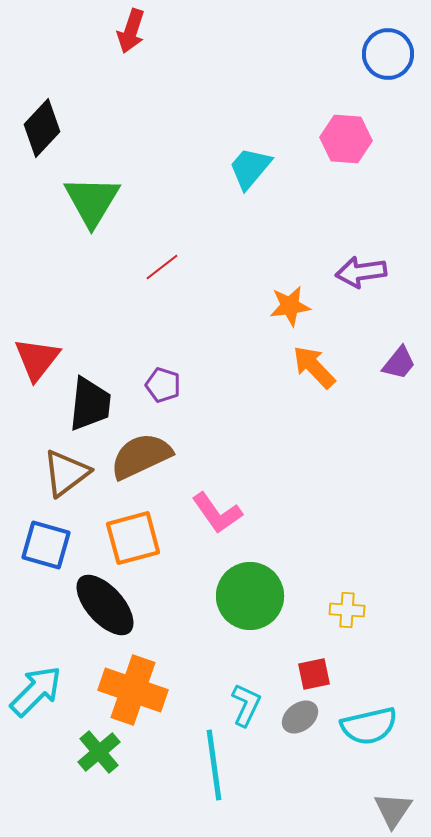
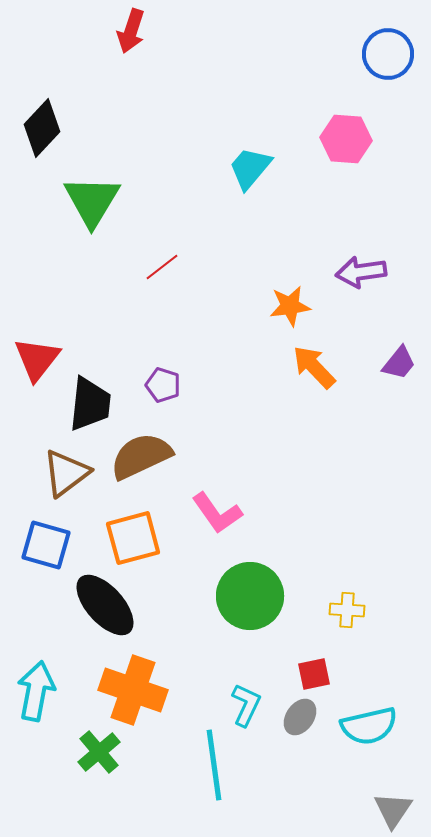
cyan arrow: rotated 34 degrees counterclockwise
gray ellipse: rotated 18 degrees counterclockwise
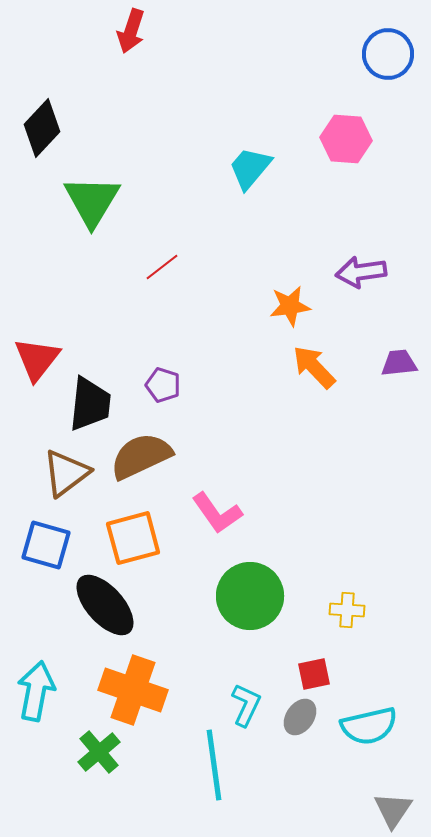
purple trapezoid: rotated 135 degrees counterclockwise
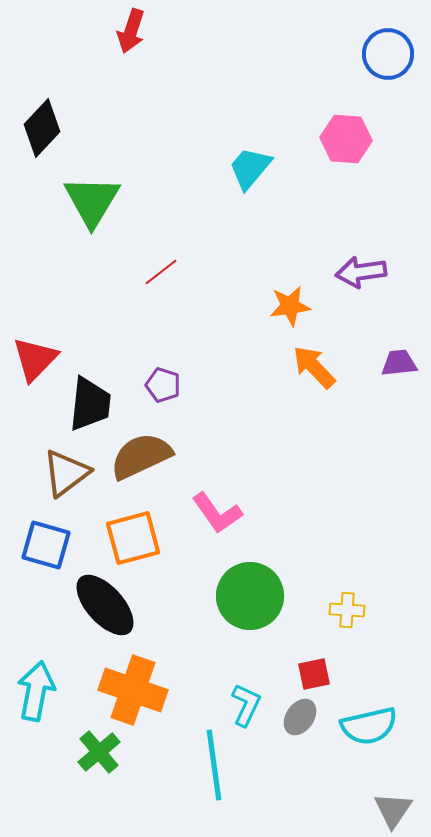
red line: moved 1 px left, 5 px down
red triangle: moved 2 px left; rotated 6 degrees clockwise
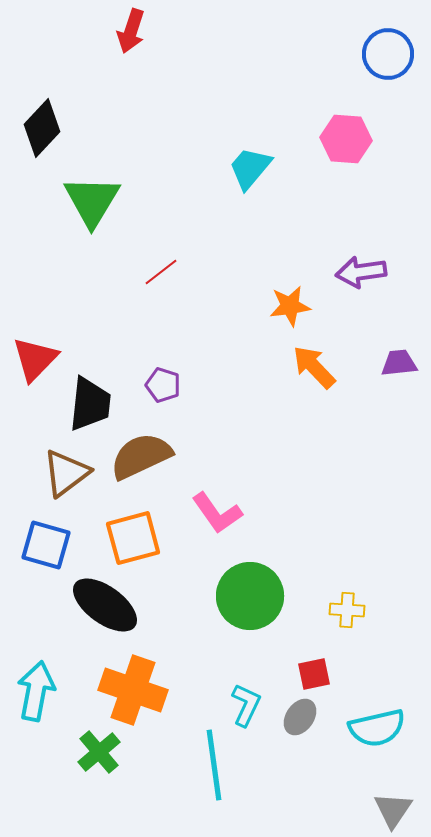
black ellipse: rotated 12 degrees counterclockwise
cyan semicircle: moved 8 px right, 2 px down
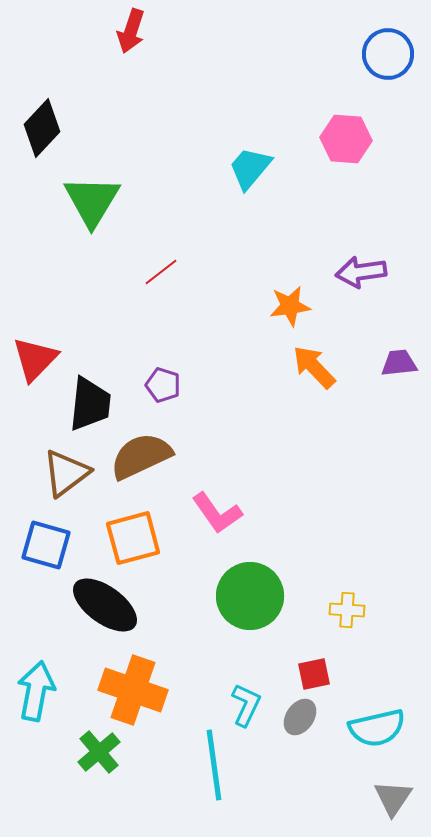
gray triangle: moved 12 px up
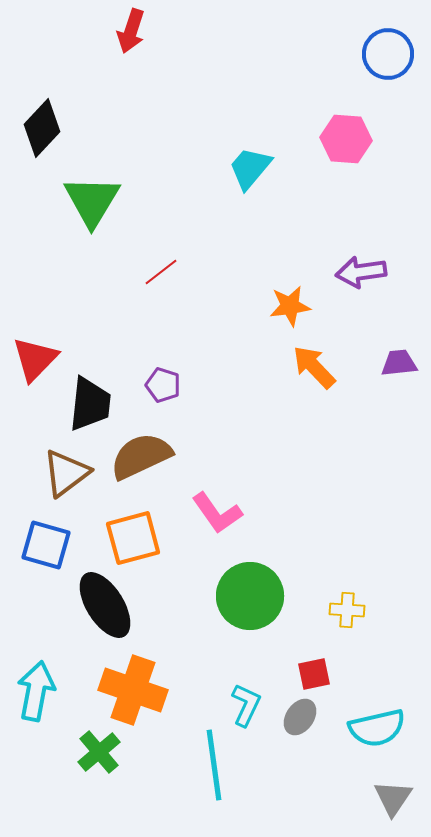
black ellipse: rotated 22 degrees clockwise
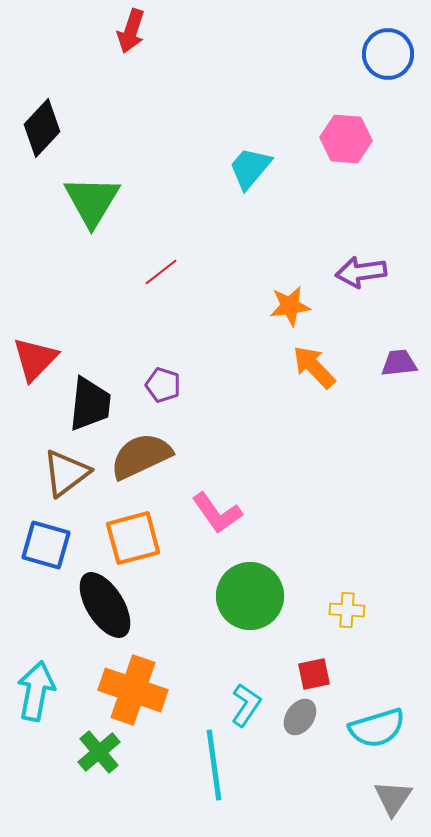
cyan L-shape: rotated 9 degrees clockwise
cyan semicircle: rotated 4 degrees counterclockwise
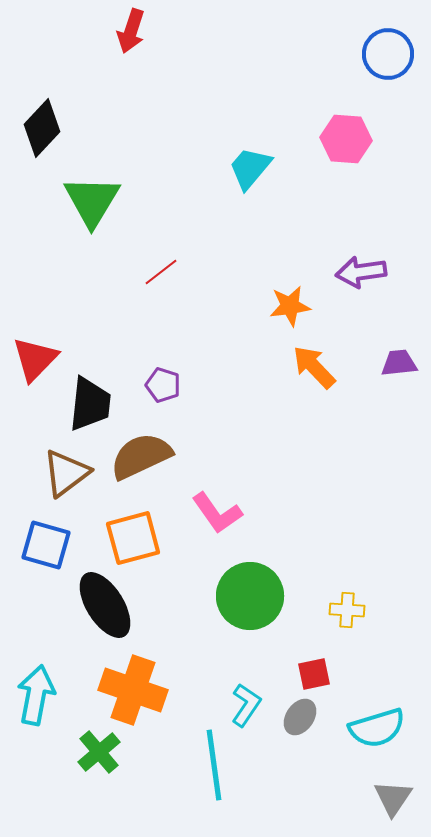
cyan arrow: moved 4 px down
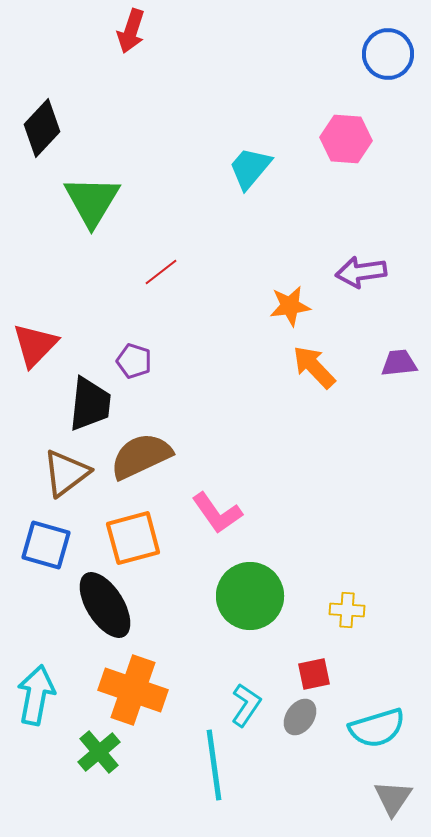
red triangle: moved 14 px up
purple pentagon: moved 29 px left, 24 px up
